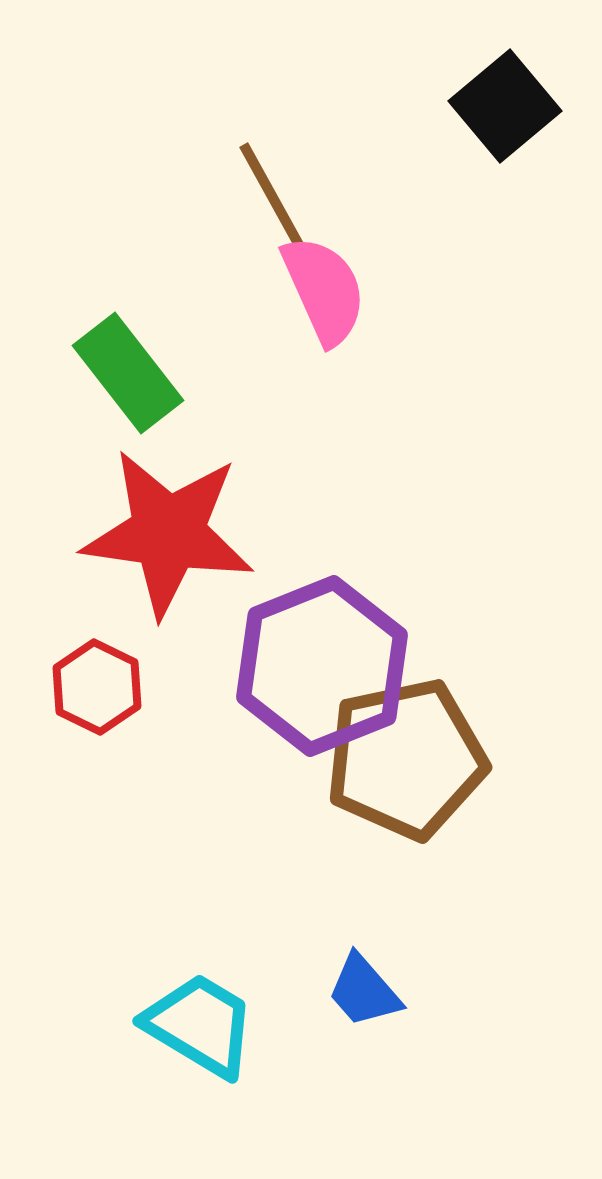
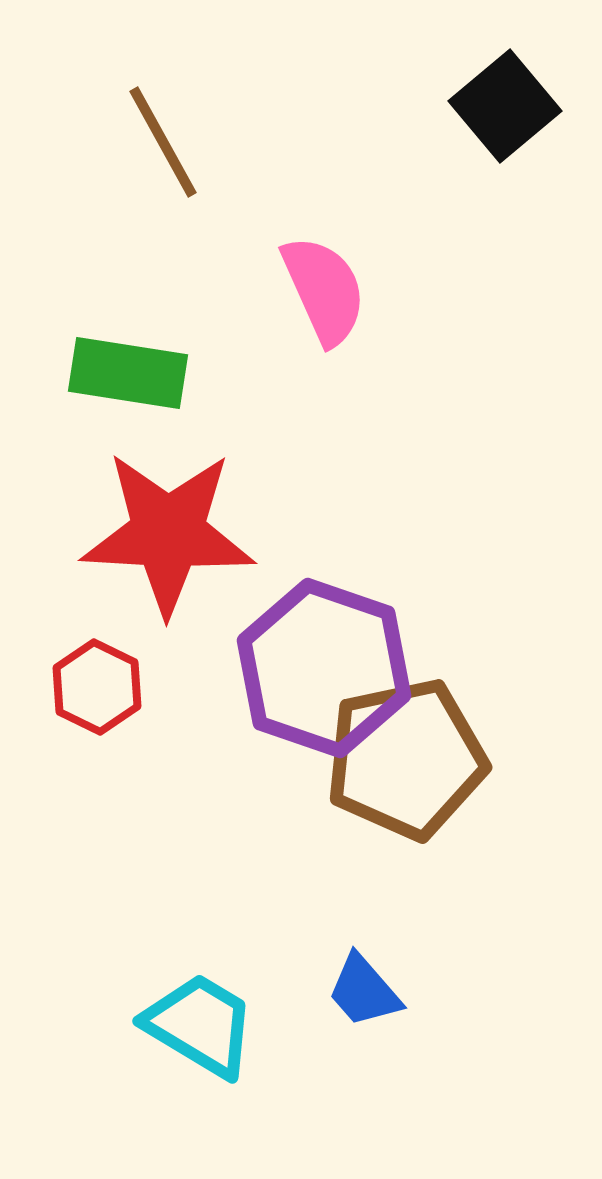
brown line: moved 110 px left, 56 px up
green rectangle: rotated 43 degrees counterclockwise
red star: rotated 5 degrees counterclockwise
purple hexagon: moved 2 px right, 2 px down; rotated 19 degrees counterclockwise
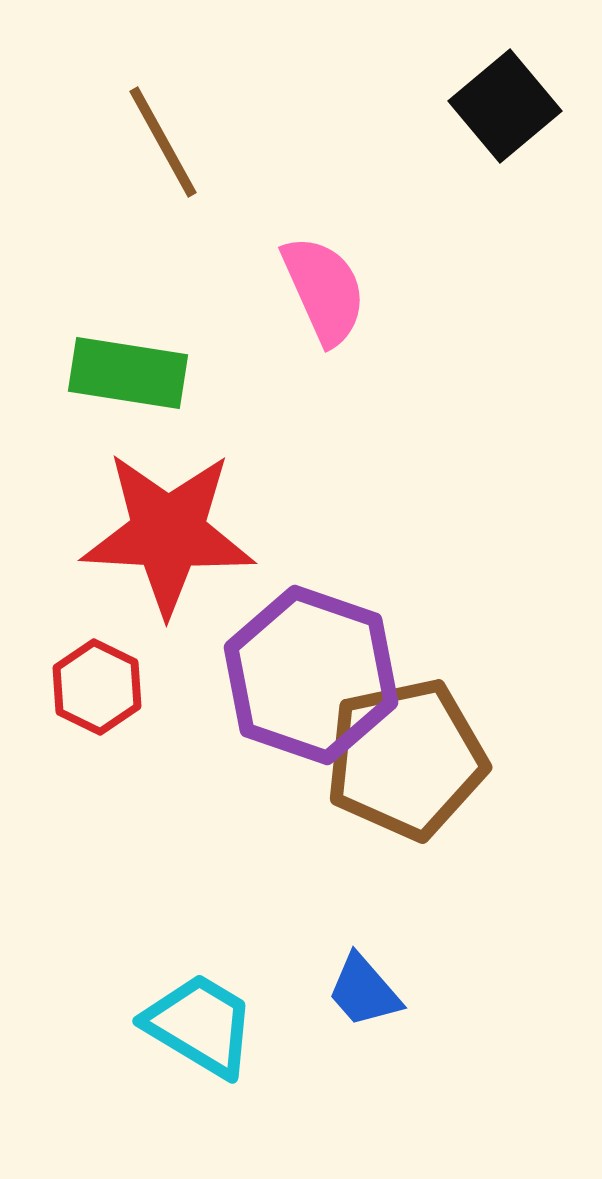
purple hexagon: moved 13 px left, 7 px down
